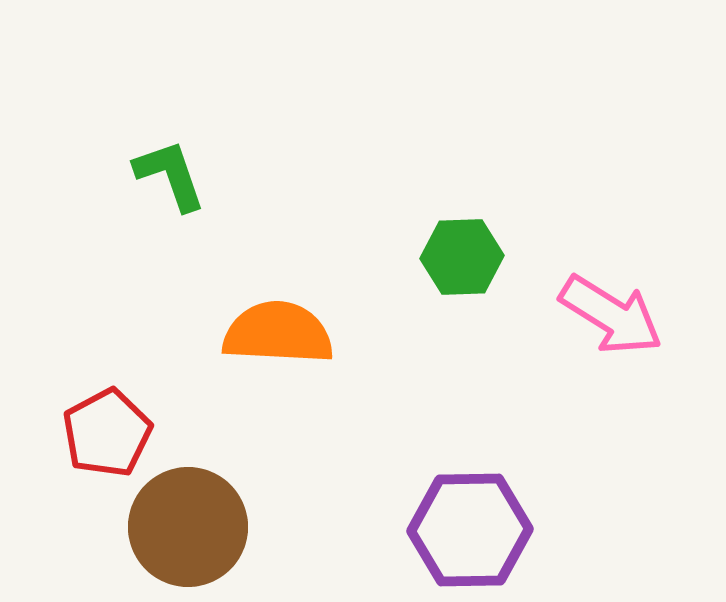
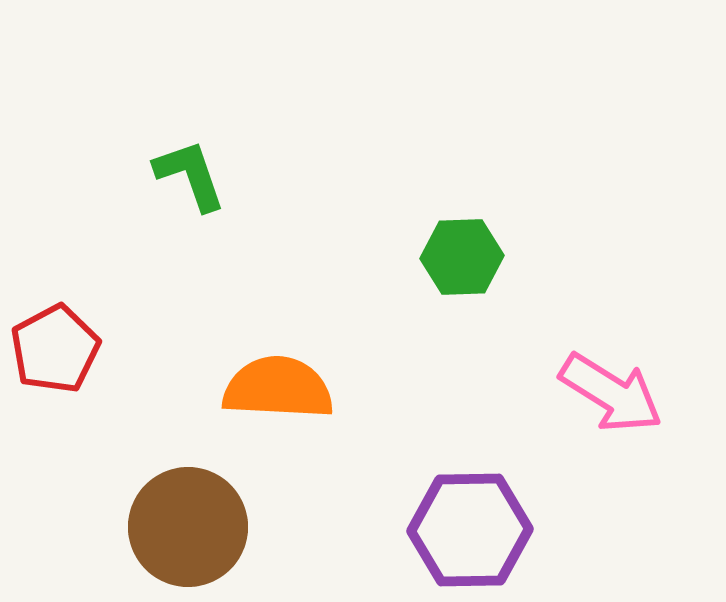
green L-shape: moved 20 px right
pink arrow: moved 78 px down
orange semicircle: moved 55 px down
red pentagon: moved 52 px left, 84 px up
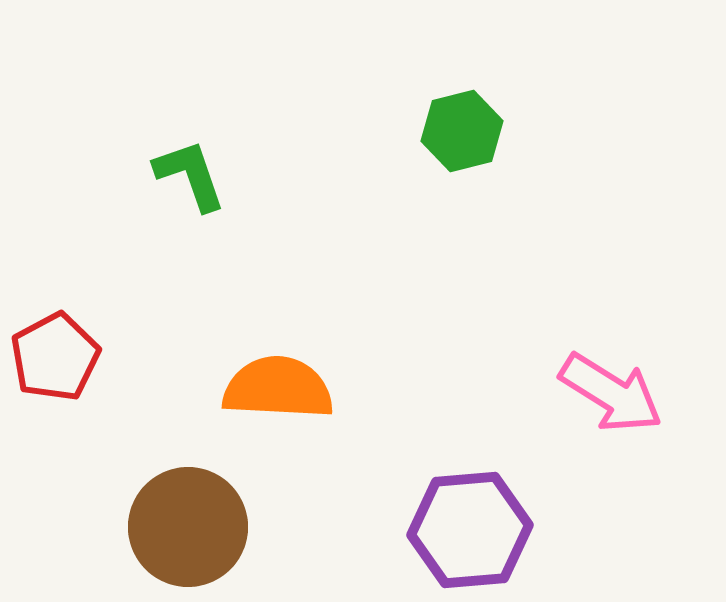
green hexagon: moved 126 px up; rotated 12 degrees counterclockwise
red pentagon: moved 8 px down
purple hexagon: rotated 4 degrees counterclockwise
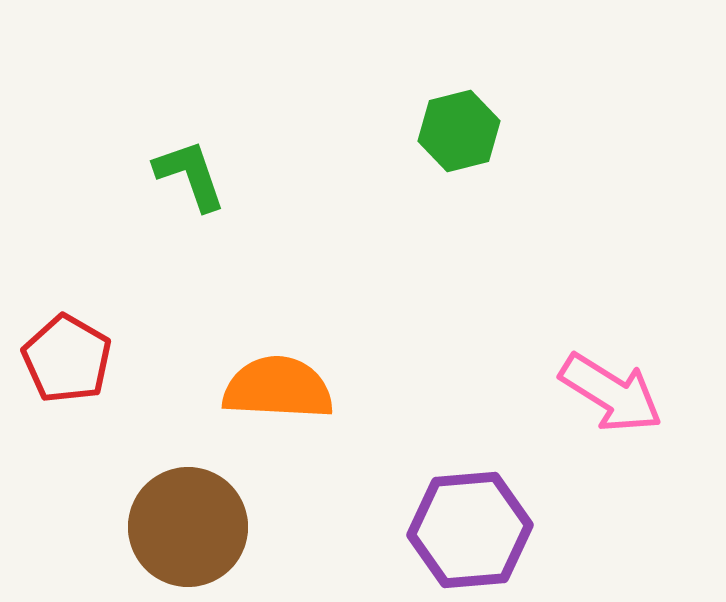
green hexagon: moved 3 px left
red pentagon: moved 12 px right, 2 px down; rotated 14 degrees counterclockwise
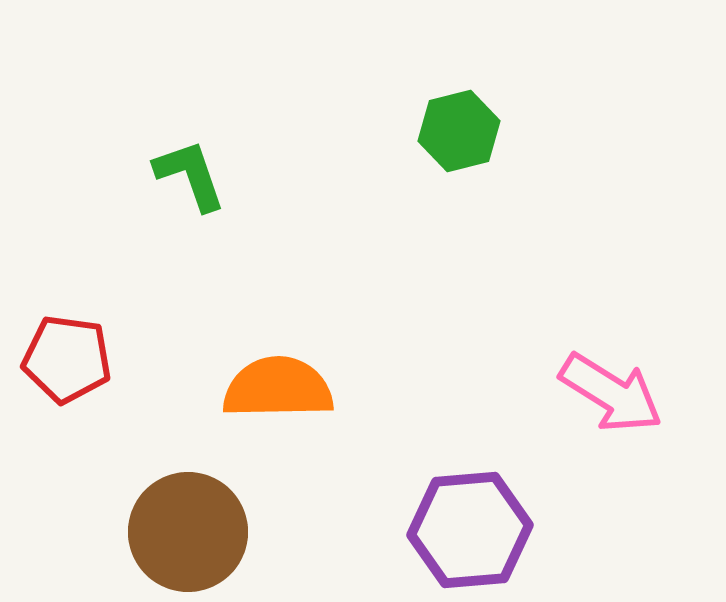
red pentagon: rotated 22 degrees counterclockwise
orange semicircle: rotated 4 degrees counterclockwise
brown circle: moved 5 px down
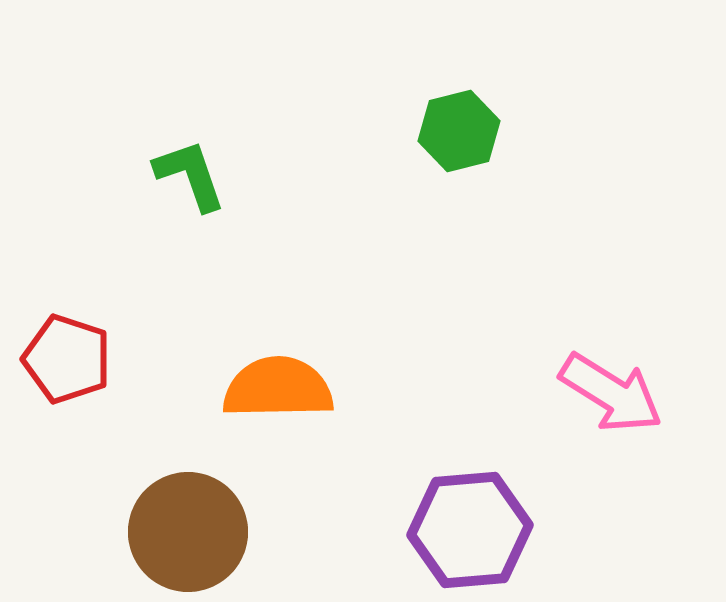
red pentagon: rotated 10 degrees clockwise
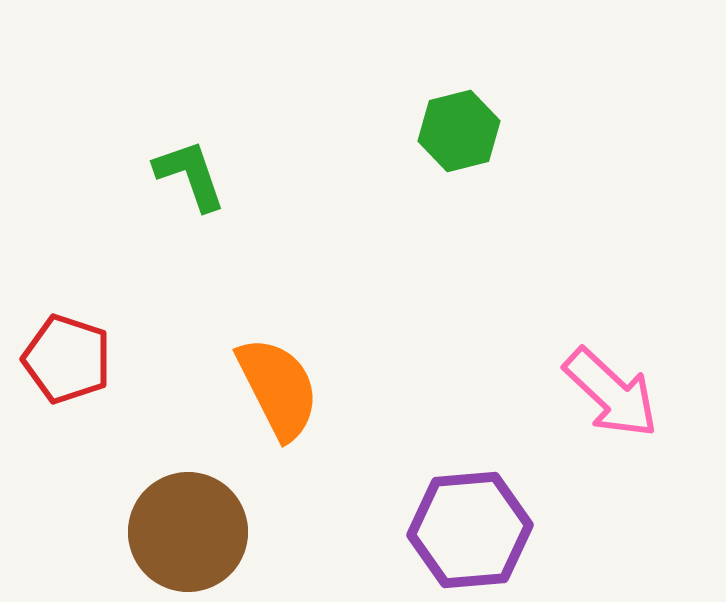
orange semicircle: rotated 64 degrees clockwise
pink arrow: rotated 11 degrees clockwise
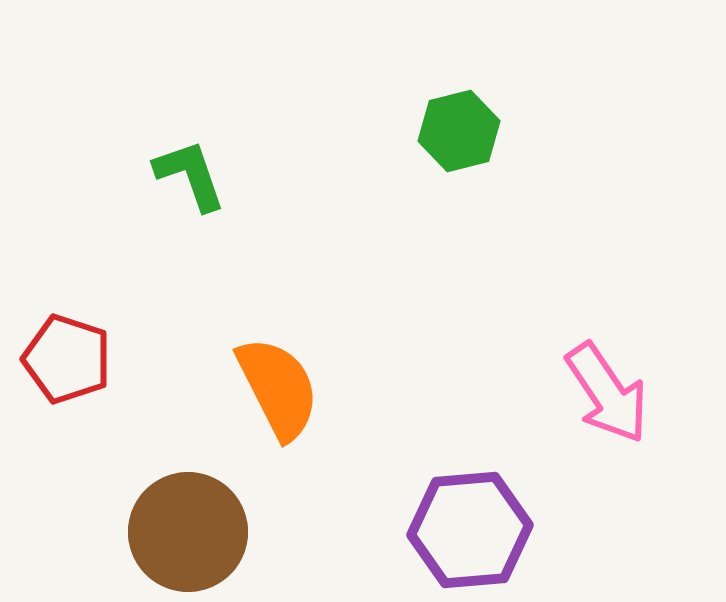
pink arrow: moved 4 px left; rotated 13 degrees clockwise
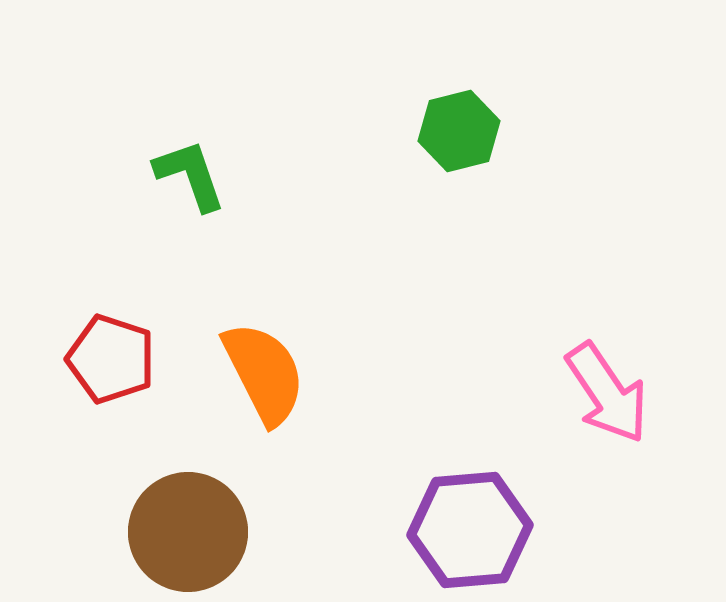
red pentagon: moved 44 px right
orange semicircle: moved 14 px left, 15 px up
